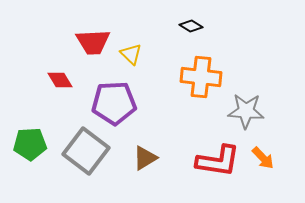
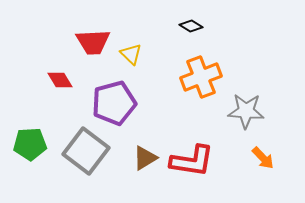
orange cross: rotated 27 degrees counterclockwise
purple pentagon: rotated 12 degrees counterclockwise
red L-shape: moved 26 px left
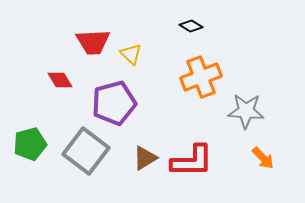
green pentagon: rotated 12 degrees counterclockwise
red L-shape: rotated 9 degrees counterclockwise
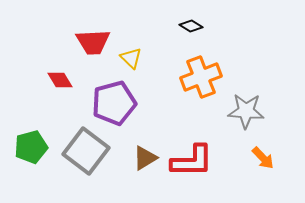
yellow triangle: moved 4 px down
green pentagon: moved 1 px right, 3 px down
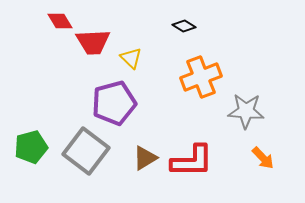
black diamond: moved 7 px left
red diamond: moved 59 px up
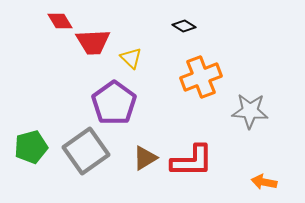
purple pentagon: rotated 21 degrees counterclockwise
gray star: moved 4 px right
gray square: rotated 18 degrees clockwise
orange arrow: moved 1 px right, 24 px down; rotated 145 degrees clockwise
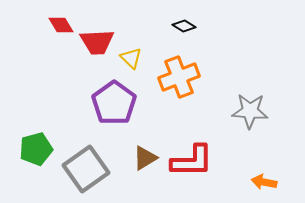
red diamond: moved 1 px right, 4 px down
red trapezoid: moved 4 px right
orange cross: moved 22 px left
green pentagon: moved 5 px right, 2 px down
gray square: moved 18 px down
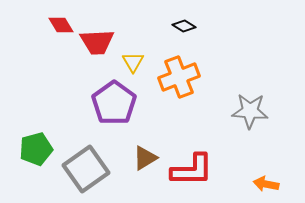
yellow triangle: moved 2 px right, 4 px down; rotated 15 degrees clockwise
red L-shape: moved 9 px down
orange arrow: moved 2 px right, 2 px down
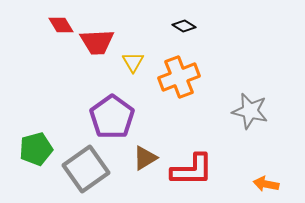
purple pentagon: moved 2 px left, 14 px down
gray star: rotated 9 degrees clockwise
